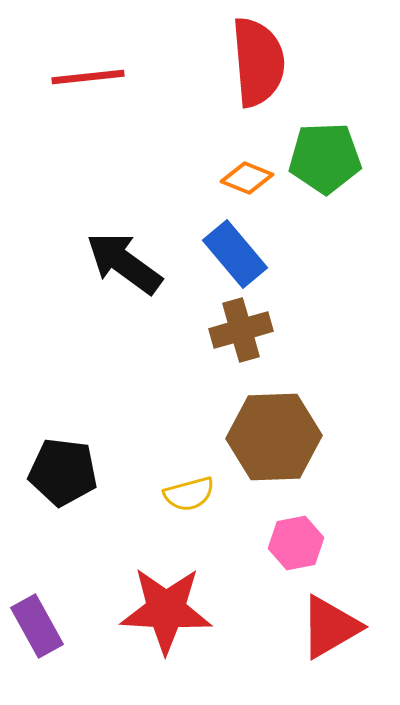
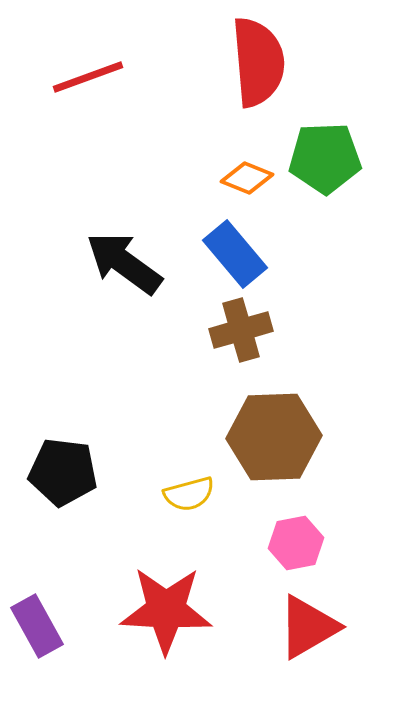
red line: rotated 14 degrees counterclockwise
red triangle: moved 22 px left
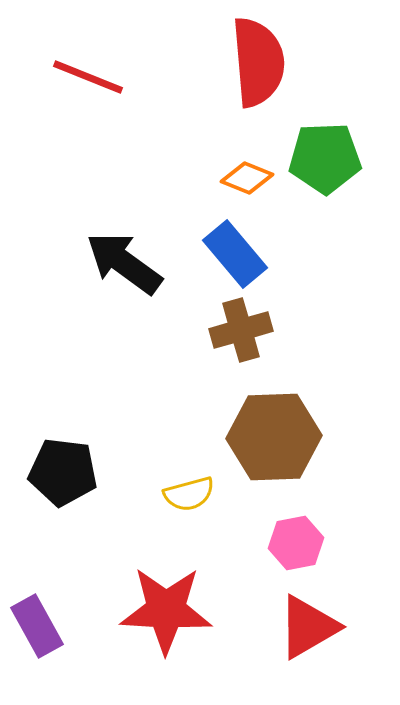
red line: rotated 42 degrees clockwise
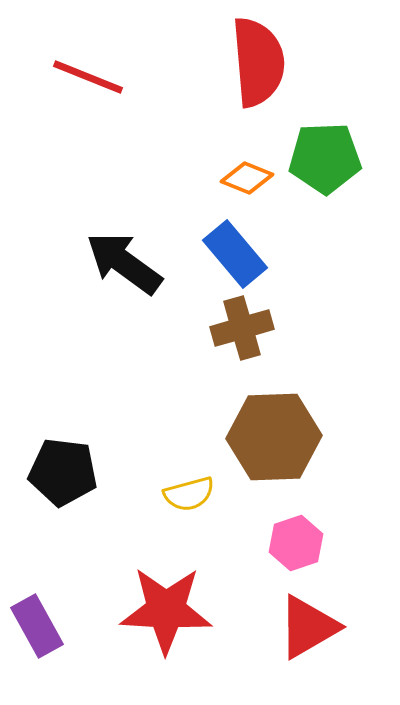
brown cross: moved 1 px right, 2 px up
pink hexagon: rotated 8 degrees counterclockwise
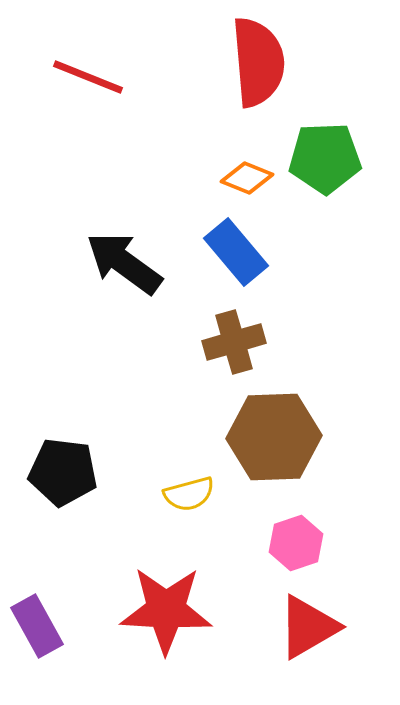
blue rectangle: moved 1 px right, 2 px up
brown cross: moved 8 px left, 14 px down
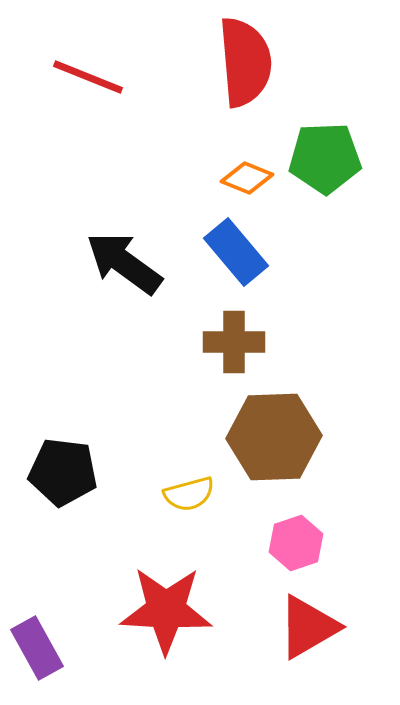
red semicircle: moved 13 px left
brown cross: rotated 16 degrees clockwise
purple rectangle: moved 22 px down
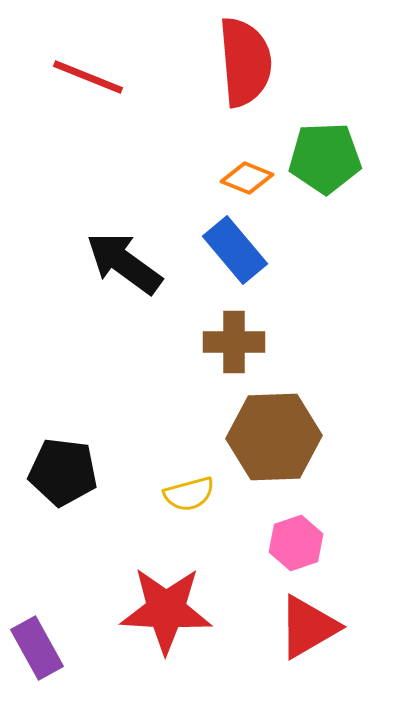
blue rectangle: moved 1 px left, 2 px up
